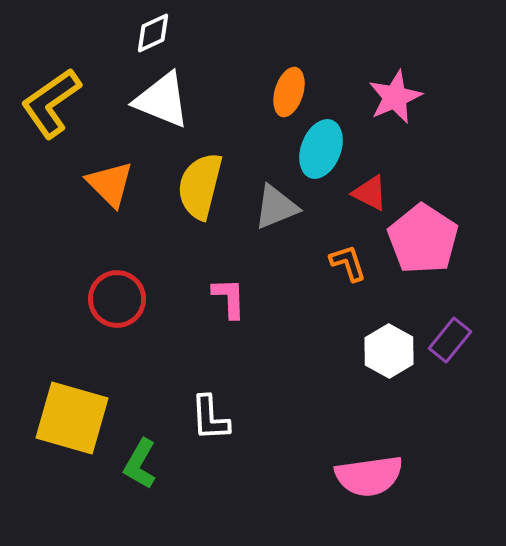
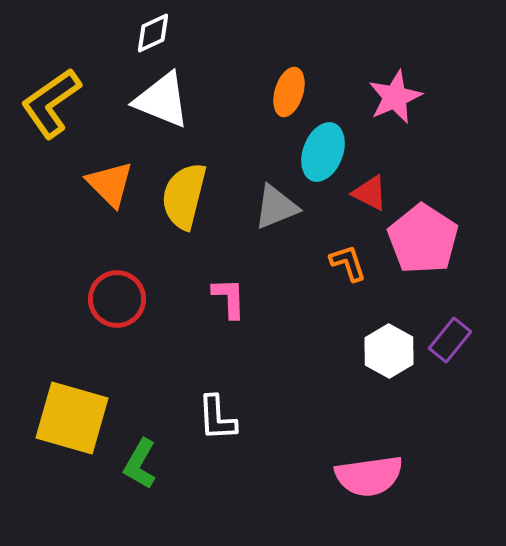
cyan ellipse: moved 2 px right, 3 px down
yellow semicircle: moved 16 px left, 10 px down
white L-shape: moved 7 px right
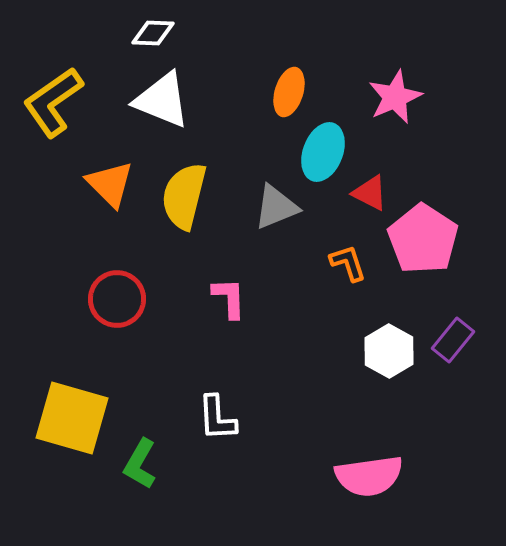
white diamond: rotated 27 degrees clockwise
yellow L-shape: moved 2 px right, 1 px up
purple rectangle: moved 3 px right
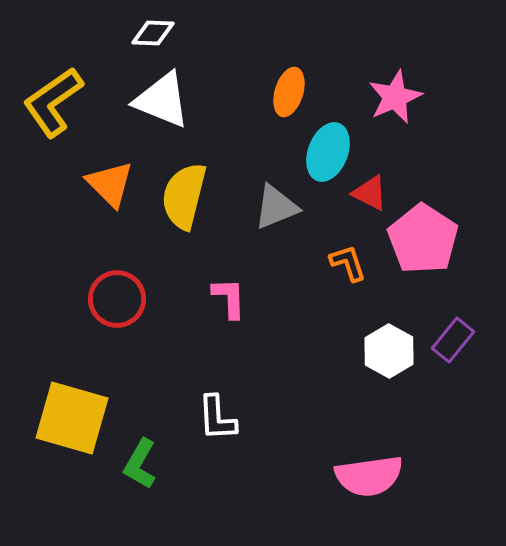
cyan ellipse: moved 5 px right
